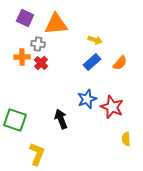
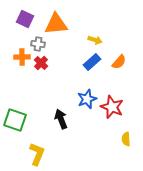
purple square: moved 1 px down
orange semicircle: moved 1 px left, 1 px up
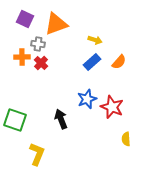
orange triangle: rotated 15 degrees counterclockwise
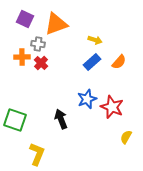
yellow semicircle: moved 2 px up; rotated 32 degrees clockwise
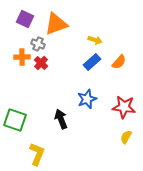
gray cross: rotated 16 degrees clockwise
red star: moved 12 px right; rotated 15 degrees counterclockwise
